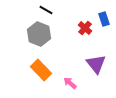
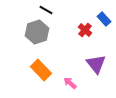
blue rectangle: rotated 24 degrees counterclockwise
red cross: moved 2 px down
gray hexagon: moved 2 px left, 2 px up; rotated 20 degrees clockwise
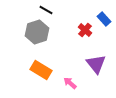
orange rectangle: rotated 15 degrees counterclockwise
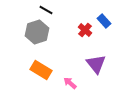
blue rectangle: moved 2 px down
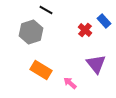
gray hexagon: moved 6 px left
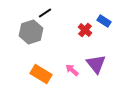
black line: moved 1 px left, 3 px down; rotated 64 degrees counterclockwise
blue rectangle: rotated 16 degrees counterclockwise
orange rectangle: moved 4 px down
pink arrow: moved 2 px right, 13 px up
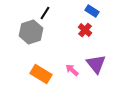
black line: rotated 24 degrees counterclockwise
blue rectangle: moved 12 px left, 10 px up
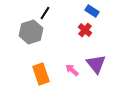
orange rectangle: rotated 40 degrees clockwise
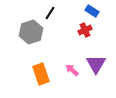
black line: moved 5 px right
red cross: rotated 24 degrees clockwise
purple triangle: rotated 10 degrees clockwise
